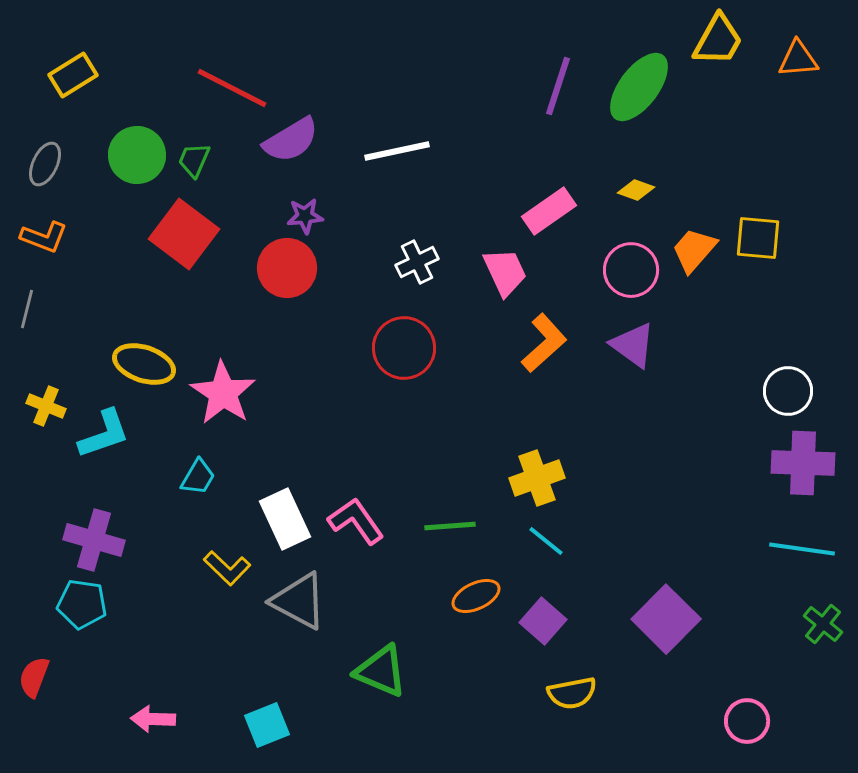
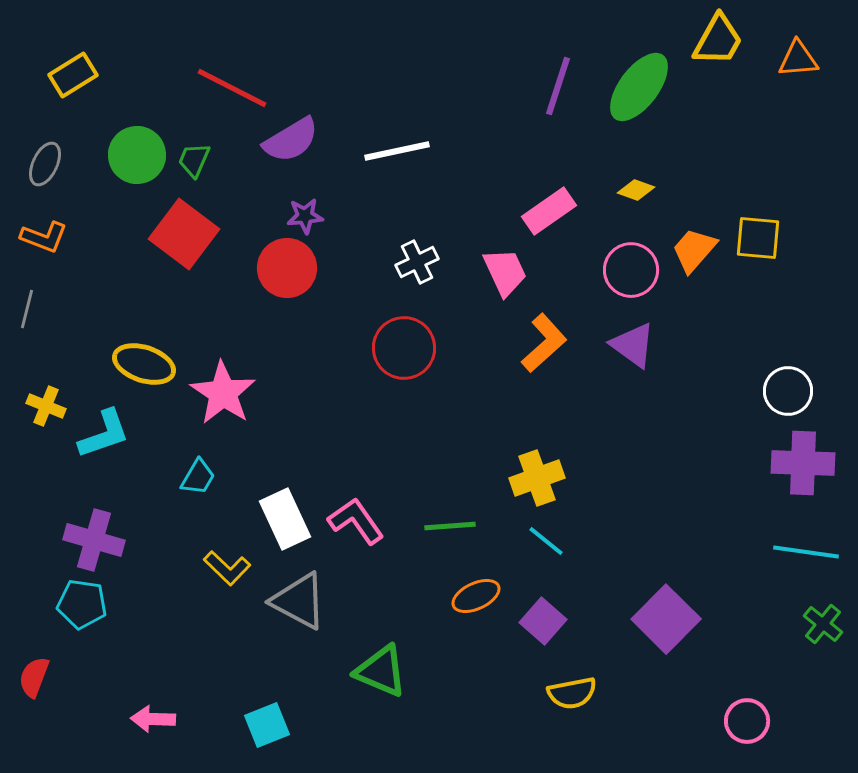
cyan line at (802, 549): moved 4 px right, 3 px down
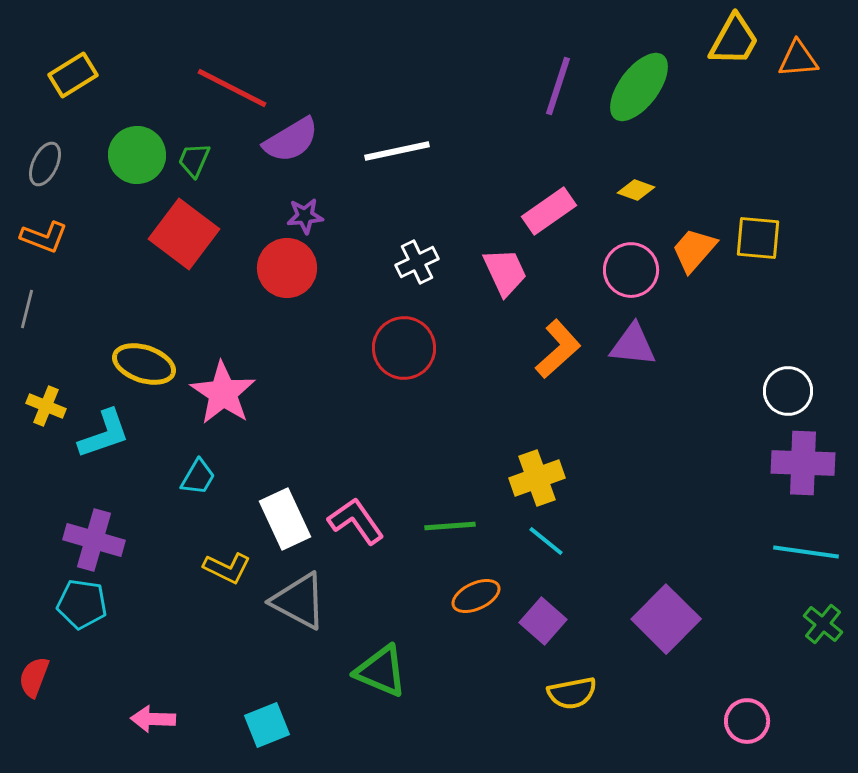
yellow trapezoid at (718, 40): moved 16 px right
orange L-shape at (544, 343): moved 14 px right, 6 px down
purple triangle at (633, 345): rotated 30 degrees counterclockwise
yellow L-shape at (227, 568): rotated 18 degrees counterclockwise
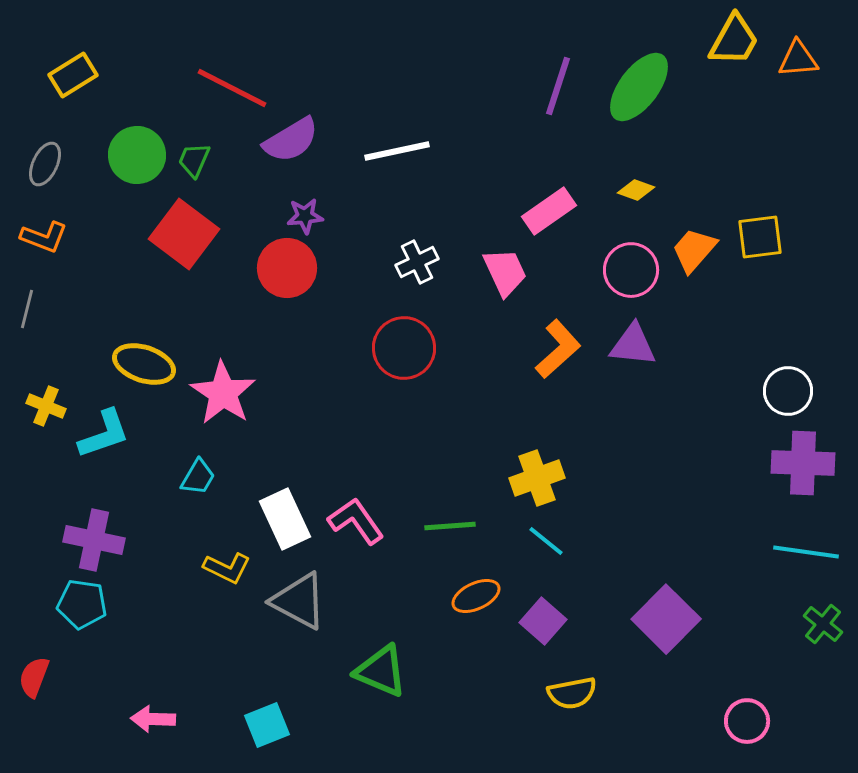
yellow square at (758, 238): moved 2 px right, 1 px up; rotated 12 degrees counterclockwise
purple cross at (94, 540): rotated 4 degrees counterclockwise
